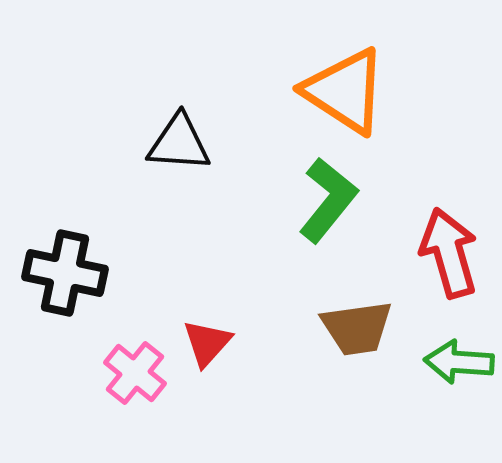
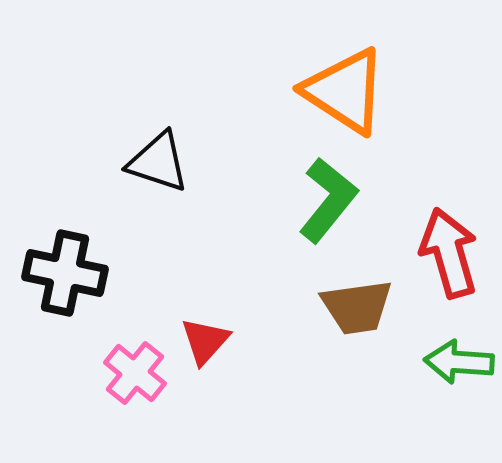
black triangle: moved 21 px left, 19 px down; rotated 14 degrees clockwise
brown trapezoid: moved 21 px up
red triangle: moved 2 px left, 2 px up
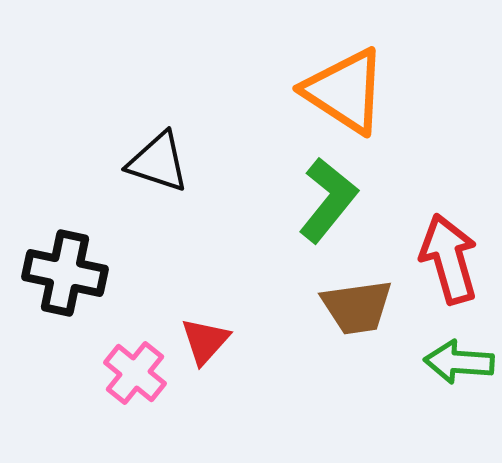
red arrow: moved 6 px down
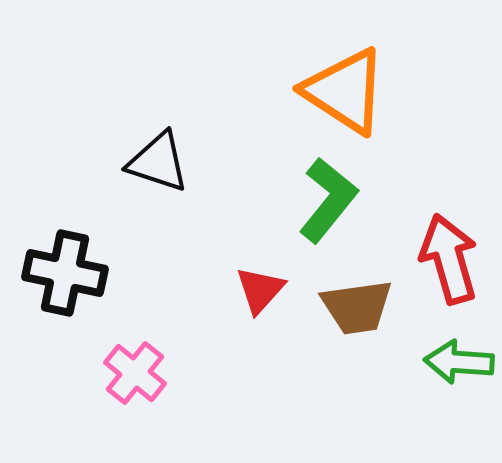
red triangle: moved 55 px right, 51 px up
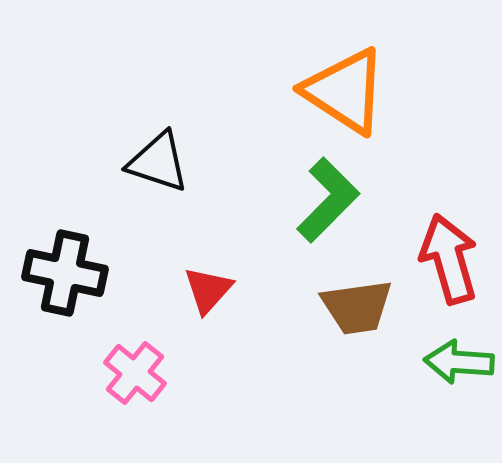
green L-shape: rotated 6 degrees clockwise
red triangle: moved 52 px left
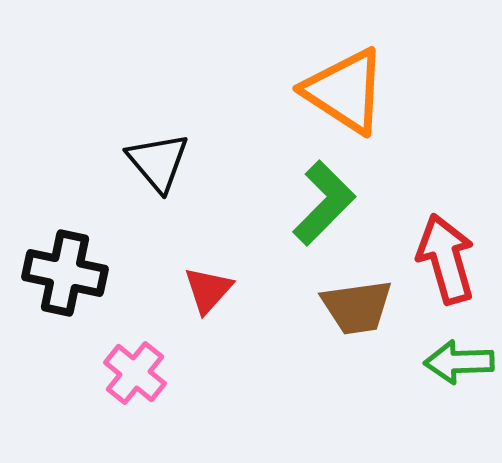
black triangle: rotated 32 degrees clockwise
green L-shape: moved 4 px left, 3 px down
red arrow: moved 3 px left
green arrow: rotated 6 degrees counterclockwise
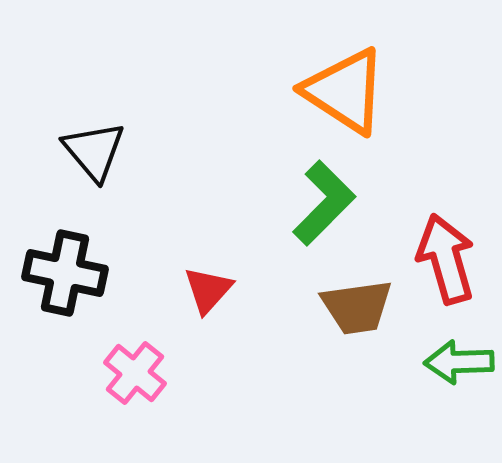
black triangle: moved 64 px left, 11 px up
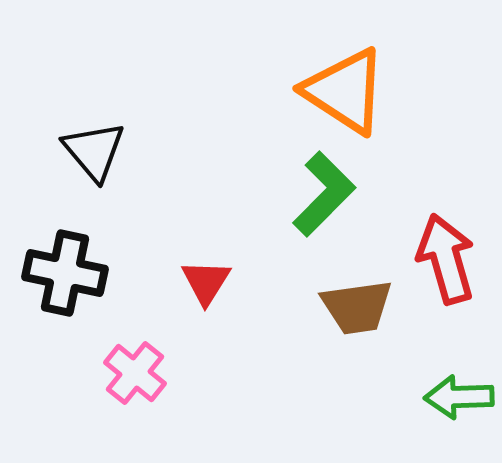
green L-shape: moved 9 px up
red triangle: moved 2 px left, 8 px up; rotated 10 degrees counterclockwise
green arrow: moved 35 px down
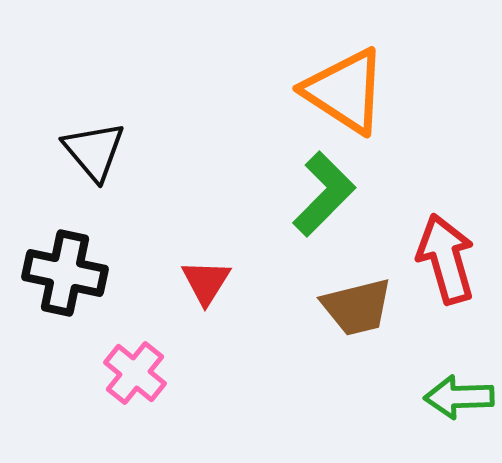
brown trapezoid: rotated 6 degrees counterclockwise
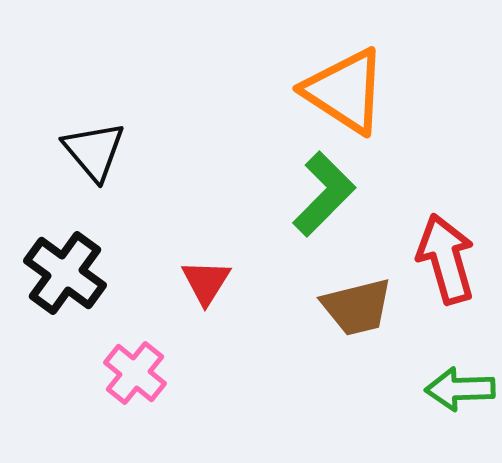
black cross: rotated 24 degrees clockwise
green arrow: moved 1 px right, 8 px up
